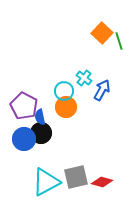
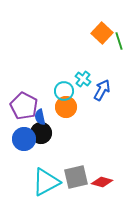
cyan cross: moved 1 px left, 1 px down
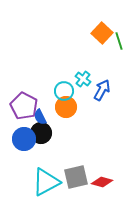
blue semicircle: rotated 14 degrees counterclockwise
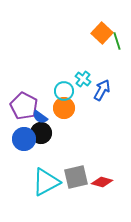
green line: moved 2 px left
orange circle: moved 2 px left, 1 px down
blue semicircle: rotated 28 degrees counterclockwise
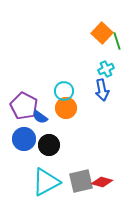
cyan cross: moved 23 px right, 10 px up; rotated 28 degrees clockwise
blue arrow: rotated 140 degrees clockwise
orange circle: moved 2 px right
black circle: moved 8 px right, 12 px down
gray square: moved 5 px right, 4 px down
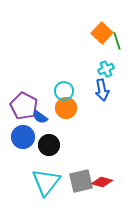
blue circle: moved 1 px left, 2 px up
cyan triangle: rotated 24 degrees counterclockwise
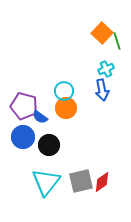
purple pentagon: rotated 12 degrees counterclockwise
red diamond: rotated 50 degrees counterclockwise
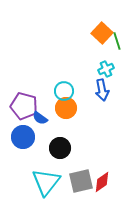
blue semicircle: moved 1 px down
black circle: moved 11 px right, 3 px down
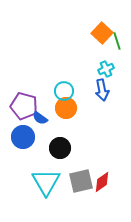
cyan triangle: rotated 8 degrees counterclockwise
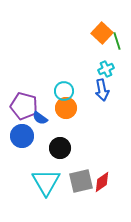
blue circle: moved 1 px left, 1 px up
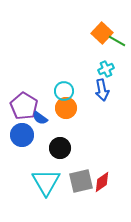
green line: rotated 42 degrees counterclockwise
purple pentagon: rotated 16 degrees clockwise
blue circle: moved 1 px up
